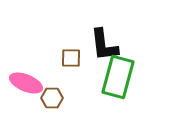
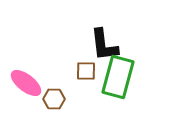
brown square: moved 15 px right, 13 px down
pink ellipse: rotated 16 degrees clockwise
brown hexagon: moved 2 px right, 1 px down
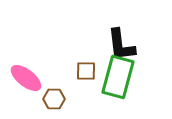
black L-shape: moved 17 px right
pink ellipse: moved 5 px up
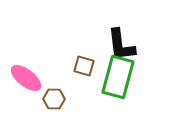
brown square: moved 2 px left, 5 px up; rotated 15 degrees clockwise
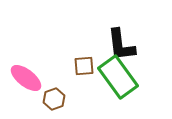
brown square: rotated 20 degrees counterclockwise
green rectangle: rotated 51 degrees counterclockwise
brown hexagon: rotated 20 degrees counterclockwise
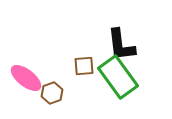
brown hexagon: moved 2 px left, 6 px up
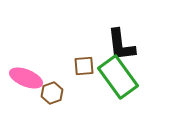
pink ellipse: rotated 16 degrees counterclockwise
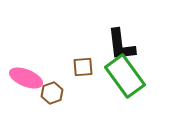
brown square: moved 1 px left, 1 px down
green rectangle: moved 7 px right, 1 px up
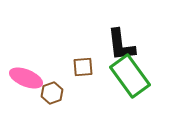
green rectangle: moved 5 px right
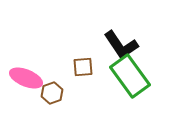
black L-shape: rotated 27 degrees counterclockwise
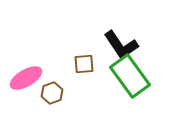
brown square: moved 1 px right, 3 px up
pink ellipse: rotated 52 degrees counterclockwise
